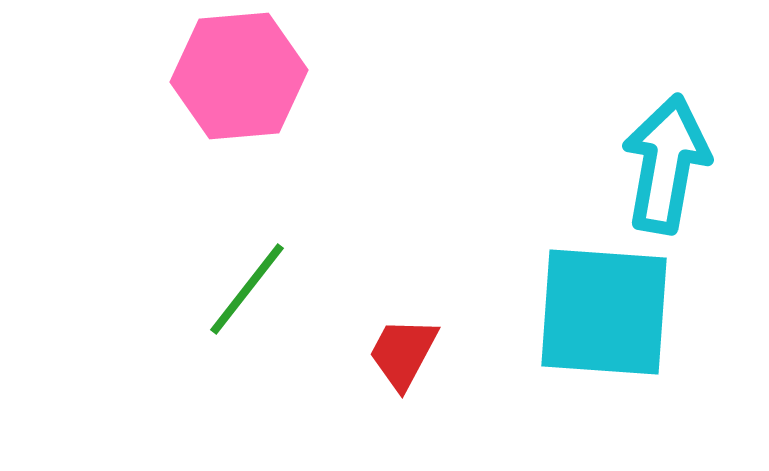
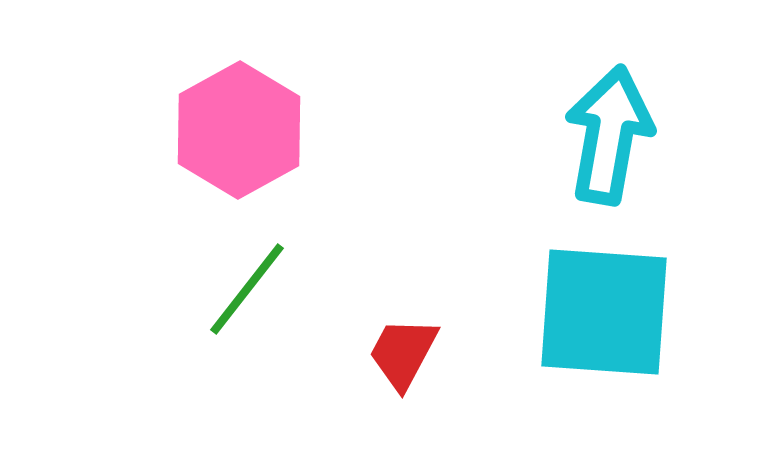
pink hexagon: moved 54 px down; rotated 24 degrees counterclockwise
cyan arrow: moved 57 px left, 29 px up
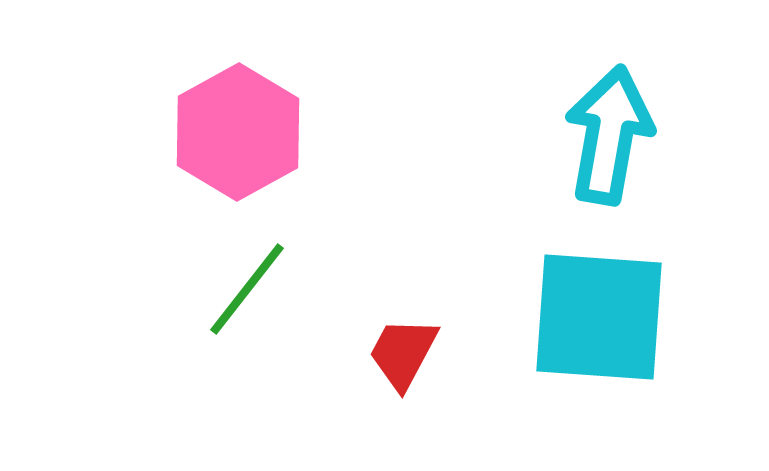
pink hexagon: moved 1 px left, 2 px down
cyan square: moved 5 px left, 5 px down
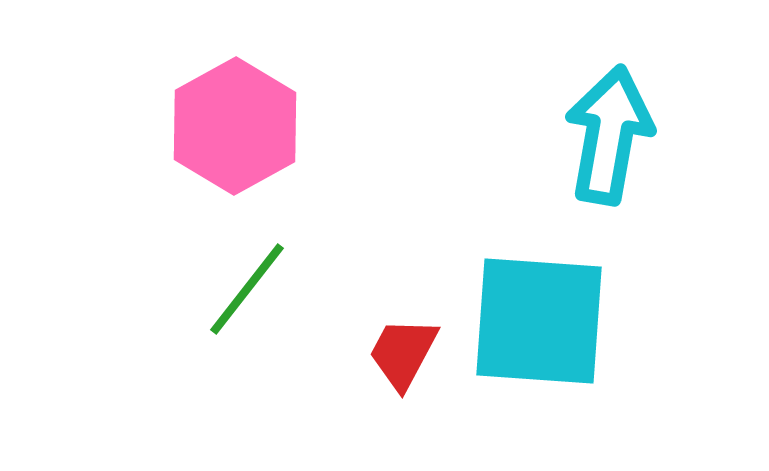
pink hexagon: moved 3 px left, 6 px up
cyan square: moved 60 px left, 4 px down
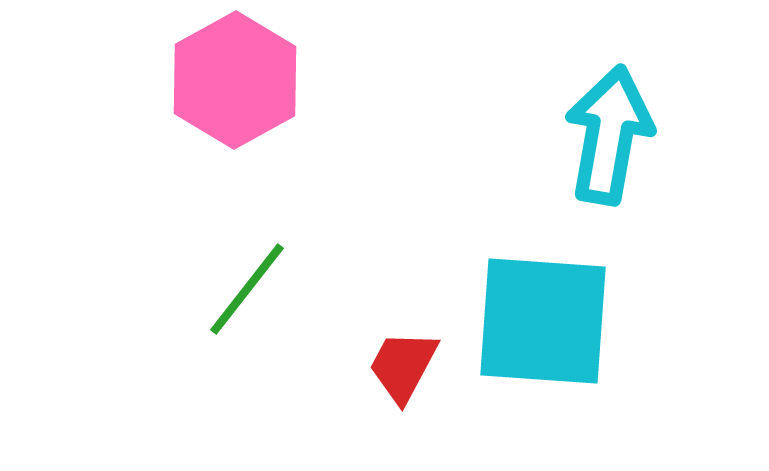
pink hexagon: moved 46 px up
cyan square: moved 4 px right
red trapezoid: moved 13 px down
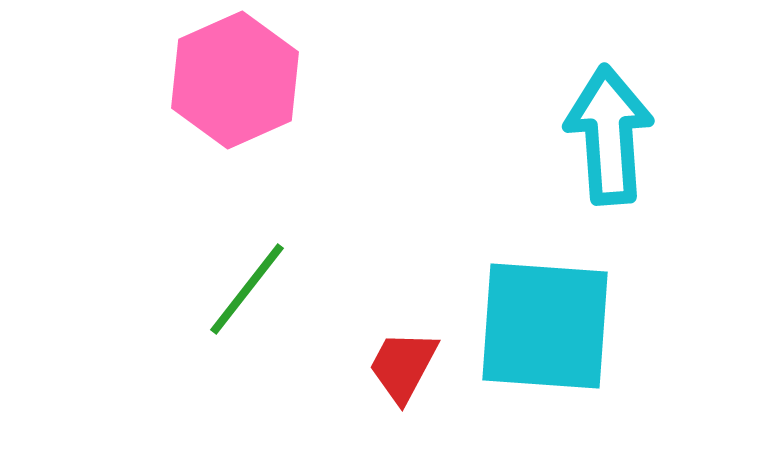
pink hexagon: rotated 5 degrees clockwise
cyan arrow: rotated 14 degrees counterclockwise
cyan square: moved 2 px right, 5 px down
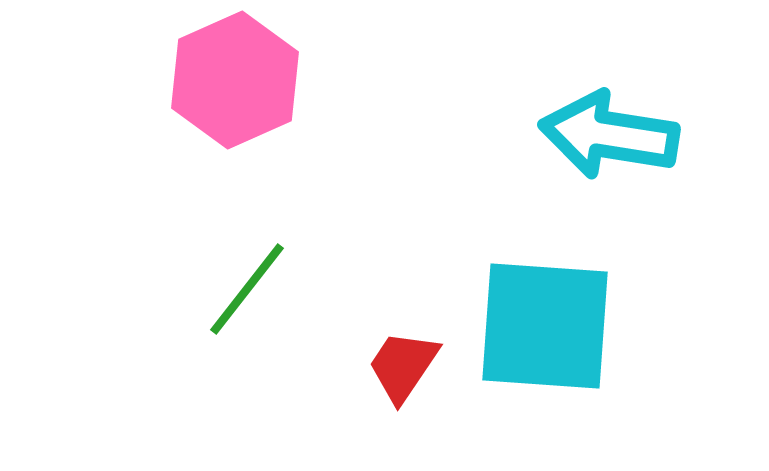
cyan arrow: rotated 77 degrees counterclockwise
red trapezoid: rotated 6 degrees clockwise
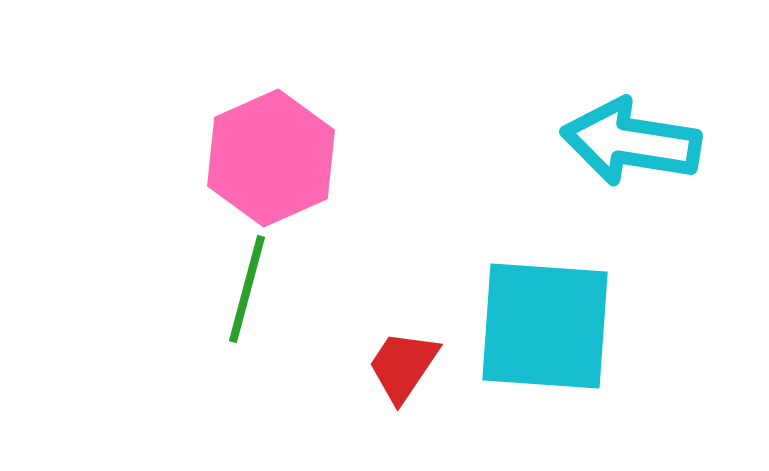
pink hexagon: moved 36 px right, 78 px down
cyan arrow: moved 22 px right, 7 px down
green line: rotated 23 degrees counterclockwise
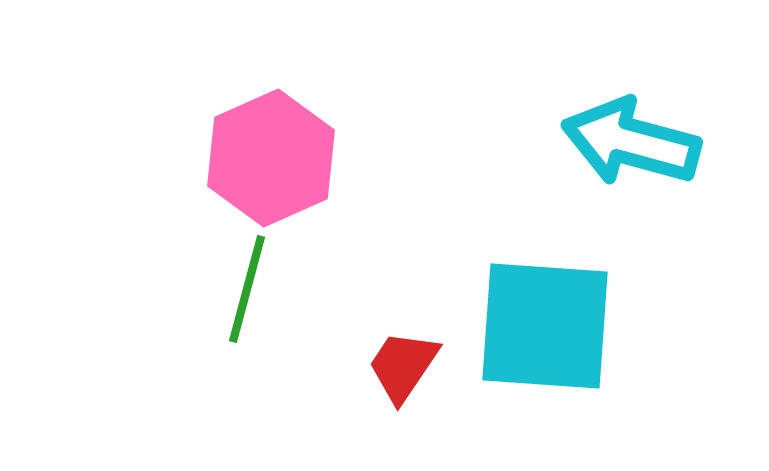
cyan arrow: rotated 6 degrees clockwise
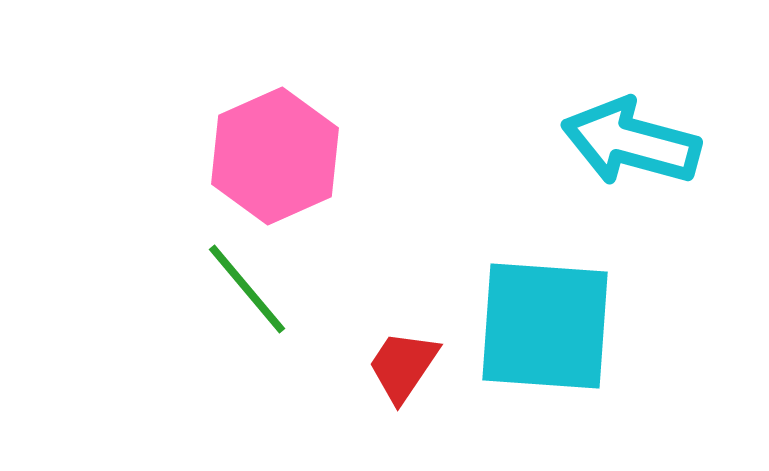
pink hexagon: moved 4 px right, 2 px up
green line: rotated 55 degrees counterclockwise
